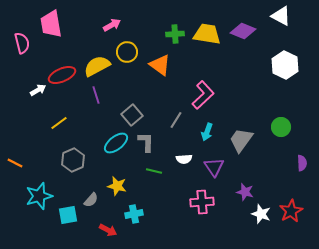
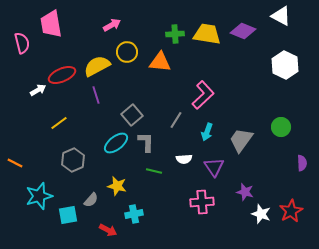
orange triangle: moved 3 px up; rotated 30 degrees counterclockwise
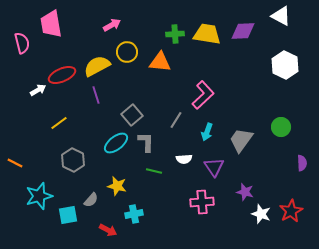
purple diamond: rotated 25 degrees counterclockwise
gray hexagon: rotated 10 degrees counterclockwise
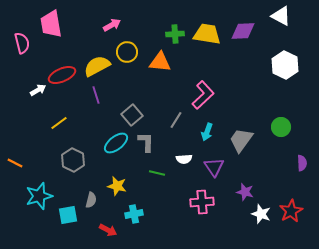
green line: moved 3 px right, 2 px down
gray semicircle: rotated 28 degrees counterclockwise
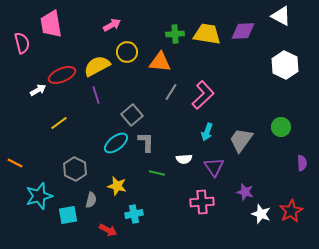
gray line: moved 5 px left, 28 px up
gray hexagon: moved 2 px right, 9 px down
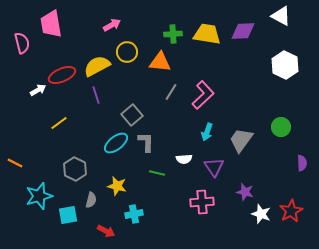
green cross: moved 2 px left
red arrow: moved 2 px left, 1 px down
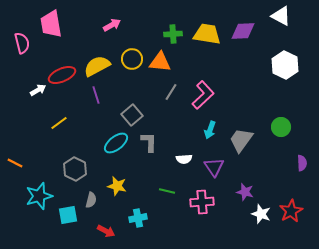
yellow circle: moved 5 px right, 7 px down
cyan arrow: moved 3 px right, 2 px up
gray L-shape: moved 3 px right
green line: moved 10 px right, 18 px down
cyan cross: moved 4 px right, 4 px down
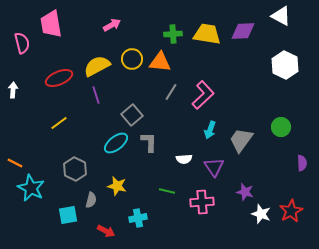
red ellipse: moved 3 px left, 3 px down
white arrow: moved 25 px left; rotated 56 degrees counterclockwise
cyan star: moved 8 px left, 8 px up; rotated 28 degrees counterclockwise
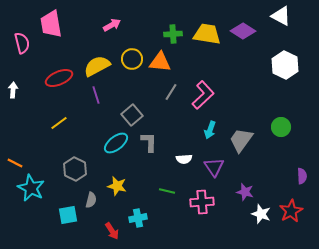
purple diamond: rotated 35 degrees clockwise
purple semicircle: moved 13 px down
red arrow: moved 6 px right; rotated 30 degrees clockwise
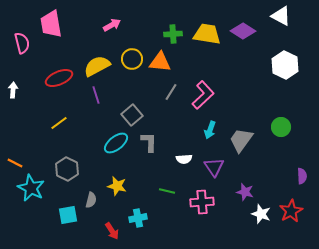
gray hexagon: moved 8 px left
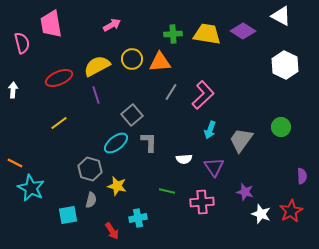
orange triangle: rotated 10 degrees counterclockwise
gray hexagon: moved 23 px right; rotated 10 degrees counterclockwise
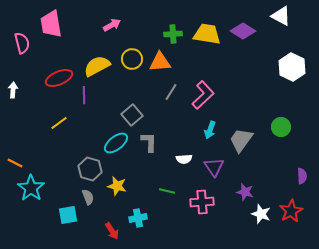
white hexagon: moved 7 px right, 2 px down
purple line: moved 12 px left; rotated 18 degrees clockwise
cyan star: rotated 8 degrees clockwise
gray semicircle: moved 3 px left, 3 px up; rotated 35 degrees counterclockwise
